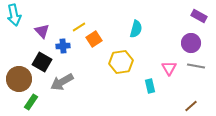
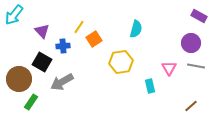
cyan arrow: rotated 50 degrees clockwise
yellow line: rotated 24 degrees counterclockwise
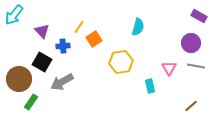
cyan semicircle: moved 2 px right, 2 px up
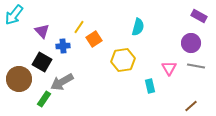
yellow hexagon: moved 2 px right, 2 px up
green rectangle: moved 13 px right, 3 px up
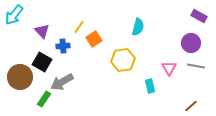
brown circle: moved 1 px right, 2 px up
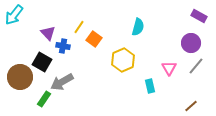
purple triangle: moved 6 px right, 2 px down
orange square: rotated 21 degrees counterclockwise
blue cross: rotated 16 degrees clockwise
yellow hexagon: rotated 15 degrees counterclockwise
gray line: rotated 60 degrees counterclockwise
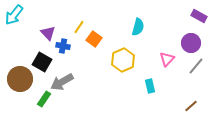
pink triangle: moved 2 px left, 9 px up; rotated 14 degrees clockwise
brown circle: moved 2 px down
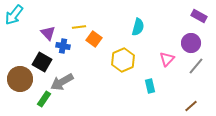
yellow line: rotated 48 degrees clockwise
